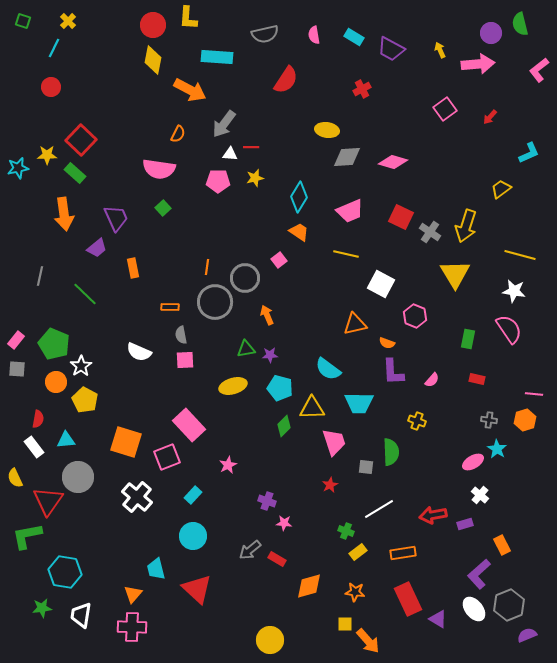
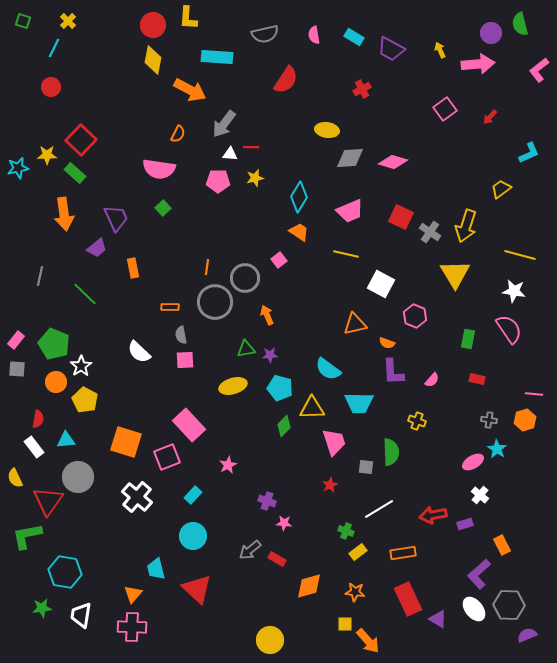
gray diamond at (347, 157): moved 3 px right, 1 px down
white semicircle at (139, 352): rotated 20 degrees clockwise
gray hexagon at (509, 605): rotated 24 degrees clockwise
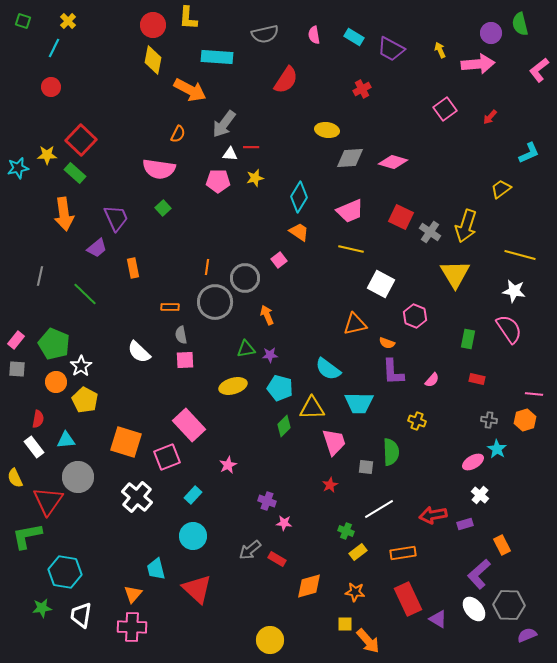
yellow line at (346, 254): moved 5 px right, 5 px up
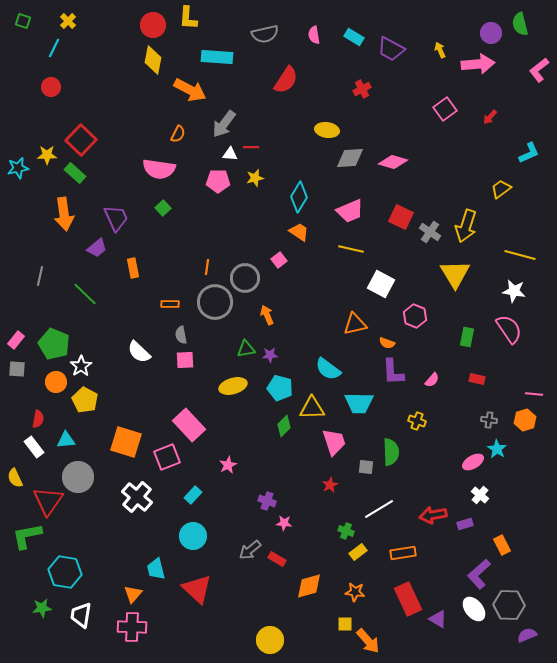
orange rectangle at (170, 307): moved 3 px up
green rectangle at (468, 339): moved 1 px left, 2 px up
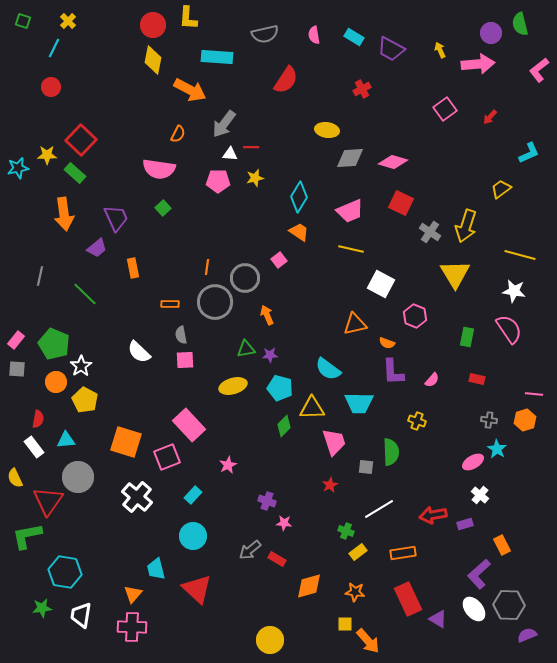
red square at (401, 217): moved 14 px up
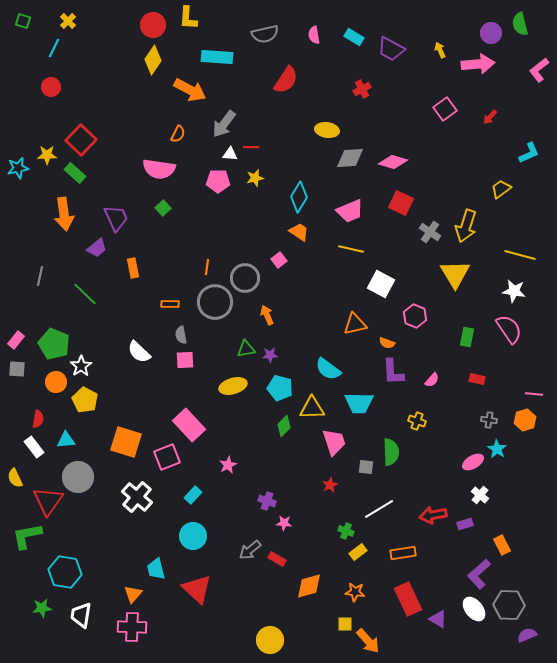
yellow diamond at (153, 60): rotated 24 degrees clockwise
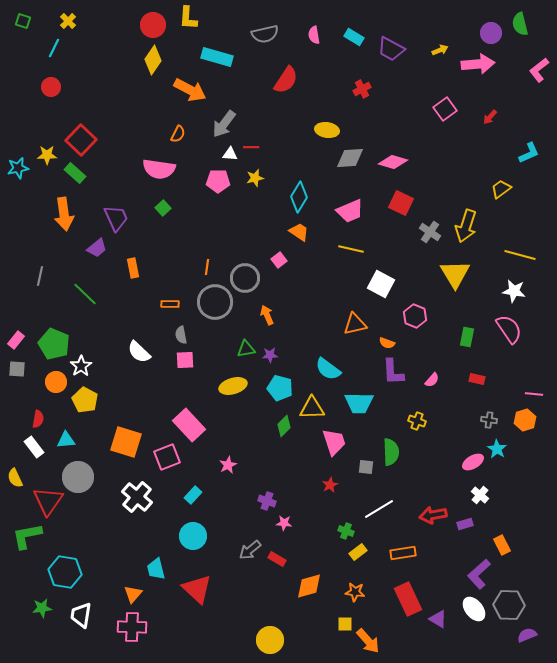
yellow arrow at (440, 50): rotated 91 degrees clockwise
cyan rectangle at (217, 57): rotated 12 degrees clockwise
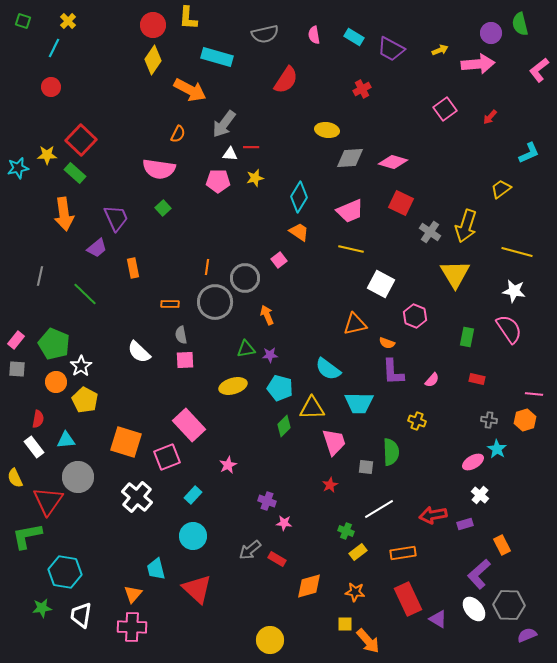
yellow line at (520, 255): moved 3 px left, 3 px up
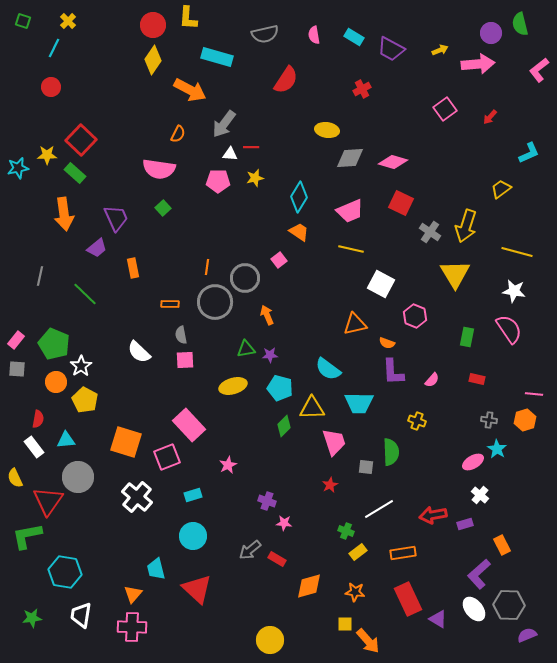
cyan rectangle at (193, 495): rotated 30 degrees clockwise
green star at (42, 608): moved 10 px left, 10 px down
